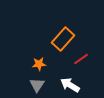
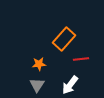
orange rectangle: moved 1 px right
red line: rotated 28 degrees clockwise
white arrow: rotated 84 degrees counterclockwise
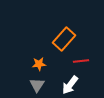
red line: moved 2 px down
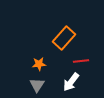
orange rectangle: moved 1 px up
white arrow: moved 1 px right, 3 px up
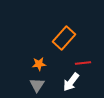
red line: moved 2 px right, 2 px down
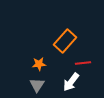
orange rectangle: moved 1 px right, 3 px down
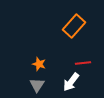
orange rectangle: moved 9 px right, 15 px up
orange star: rotated 24 degrees clockwise
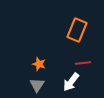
orange rectangle: moved 3 px right, 4 px down; rotated 20 degrees counterclockwise
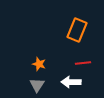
white arrow: rotated 54 degrees clockwise
